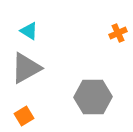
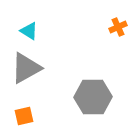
orange cross: moved 6 px up
orange square: rotated 18 degrees clockwise
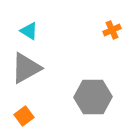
orange cross: moved 6 px left, 3 px down
orange square: rotated 24 degrees counterclockwise
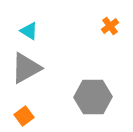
orange cross: moved 2 px left, 4 px up; rotated 12 degrees counterclockwise
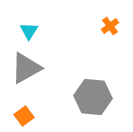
cyan triangle: rotated 30 degrees clockwise
gray hexagon: rotated 6 degrees clockwise
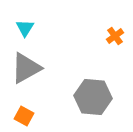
orange cross: moved 5 px right, 10 px down
cyan triangle: moved 4 px left, 3 px up
orange square: rotated 24 degrees counterclockwise
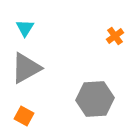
gray hexagon: moved 2 px right, 2 px down; rotated 9 degrees counterclockwise
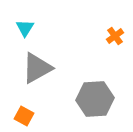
gray triangle: moved 11 px right
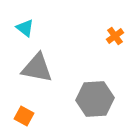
cyan triangle: rotated 24 degrees counterclockwise
gray triangle: rotated 40 degrees clockwise
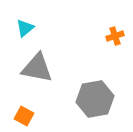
cyan triangle: rotated 42 degrees clockwise
orange cross: rotated 18 degrees clockwise
gray hexagon: rotated 6 degrees counterclockwise
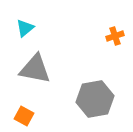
gray triangle: moved 2 px left, 1 px down
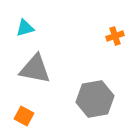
cyan triangle: rotated 24 degrees clockwise
